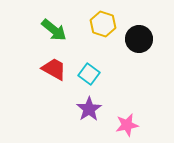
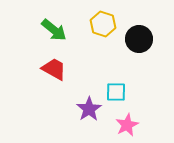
cyan square: moved 27 px right, 18 px down; rotated 35 degrees counterclockwise
pink star: rotated 15 degrees counterclockwise
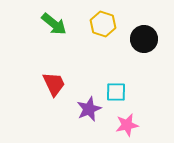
green arrow: moved 6 px up
black circle: moved 5 px right
red trapezoid: moved 15 px down; rotated 36 degrees clockwise
purple star: rotated 10 degrees clockwise
pink star: rotated 15 degrees clockwise
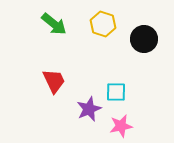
red trapezoid: moved 3 px up
pink star: moved 6 px left, 1 px down
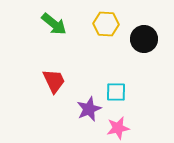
yellow hexagon: moved 3 px right; rotated 15 degrees counterclockwise
pink star: moved 3 px left, 2 px down
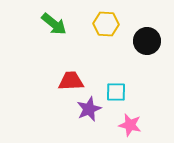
black circle: moved 3 px right, 2 px down
red trapezoid: moved 17 px right; rotated 68 degrees counterclockwise
pink star: moved 12 px right, 3 px up; rotated 25 degrees clockwise
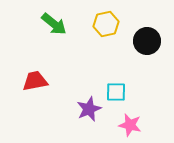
yellow hexagon: rotated 15 degrees counterclockwise
red trapezoid: moved 36 px left; rotated 8 degrees counterclockwise
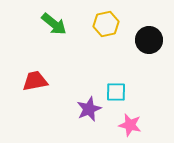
black circle: moved 2 px right, 1 px up
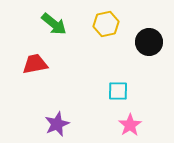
black circle: moved 2 px down
red trapezoid: moved 17 px up
cyan square: moved 2 px right, 1 px up
purple star: moved 32 px left, 15 px down
pink star: rotated 25 degrees clockwise
